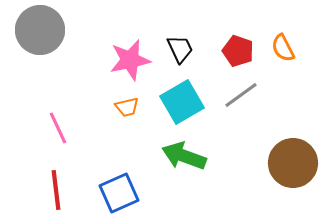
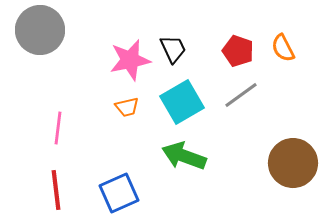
black trapezoid: moved 7 px left
pink line: rotated 32 degrees clockwise
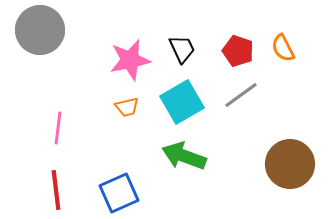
black trapezoid: moved 9 px right
brown circle: moved 3 px left, 1 px down
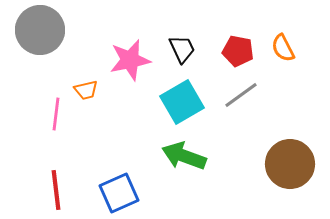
red pentagon: rotated 8 degrees counterclockwise
orange trapezoid: moved 41 px left, 17 px up
pink line: moved 2 px left, 14 px up
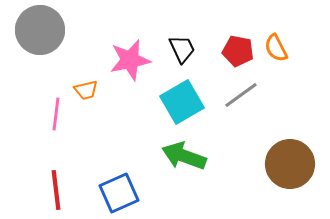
orange semicircle: moved 7 px left
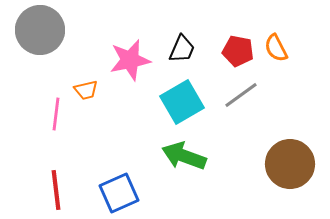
black trapezoid: rotated 48 degrees clockwise
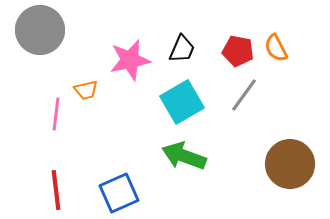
gray line: moved 3 px right; rotated 18 degrees counterclockwise
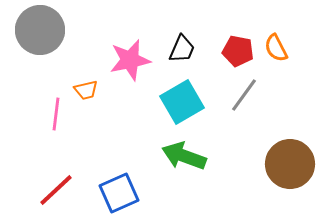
red line: rotated 54 degrees clockwise
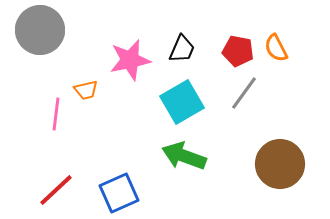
gray line: moved 2 px up
brown circle: moved 10 px left
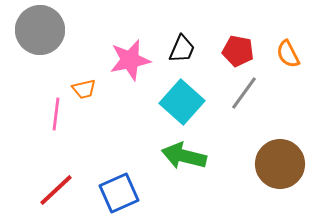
orange semicircle: moved 12 px right, 6 px down
orange trapezoid: moved 2 px left, 1 px up
cyan square: rotated 18 degrees counterclockwise
green arrow: rotated 6 degrees counterclockwise
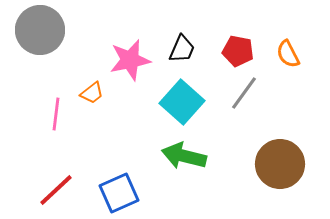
orange trapezoid: moved 8 px right, 4 px down; rotated 25 degrees counterclockwise
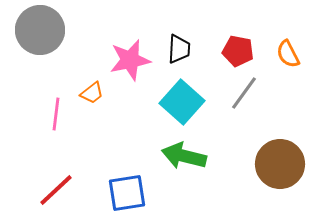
black trapezoid: moved 3 px left; rotated 20 degrees counterclockwise
blue square: moved 8 px right; rotated 15 degrees clockwise
